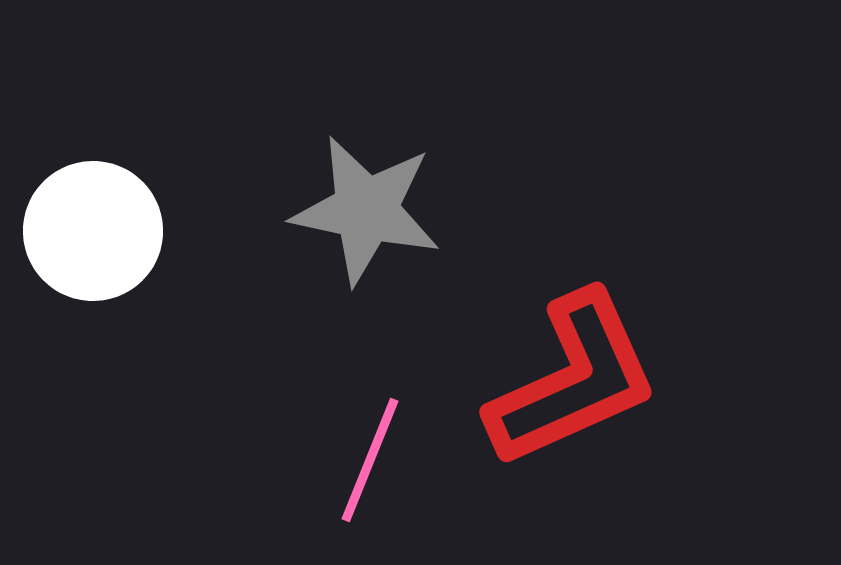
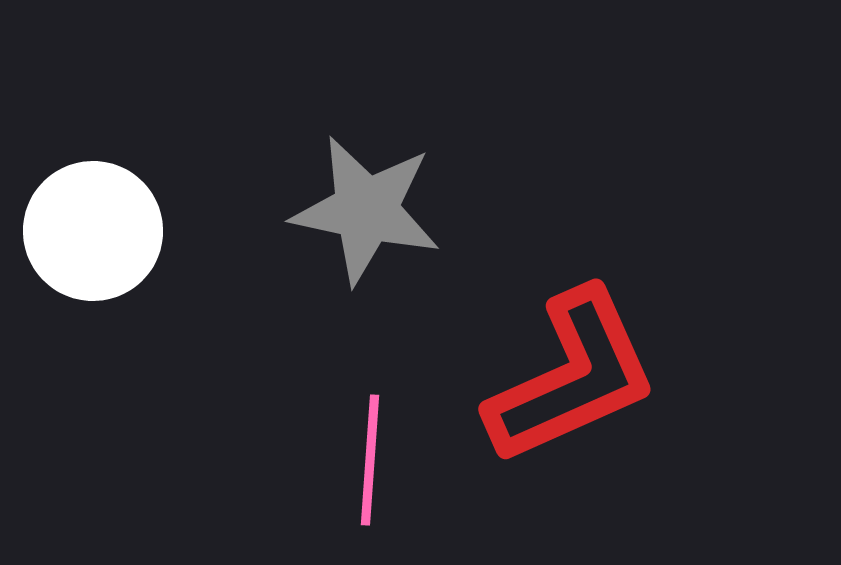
red L-shape: moved 1 px left, 3 px up
pink line: rotated 18 degrees counterclockwise
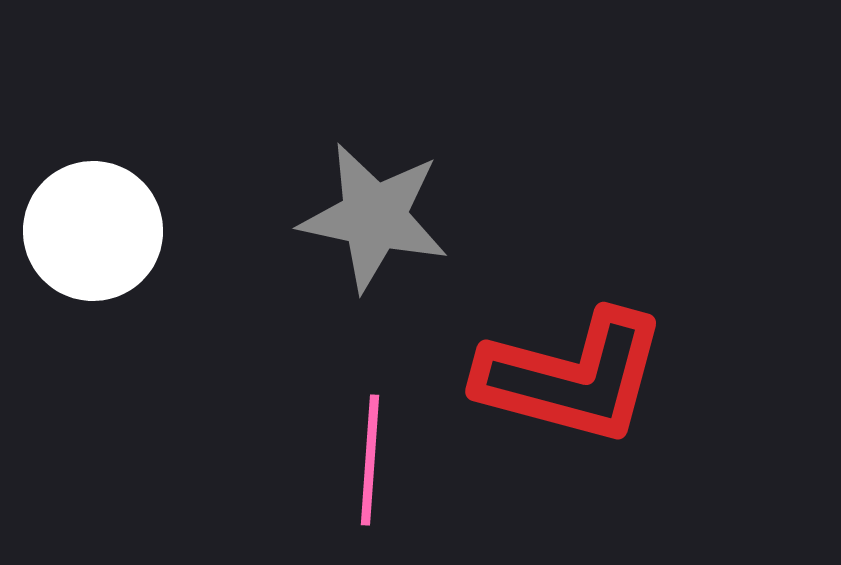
gray star: moved 8 px right, 7 px down
red L-shape: rotated 39 degrees clockwise
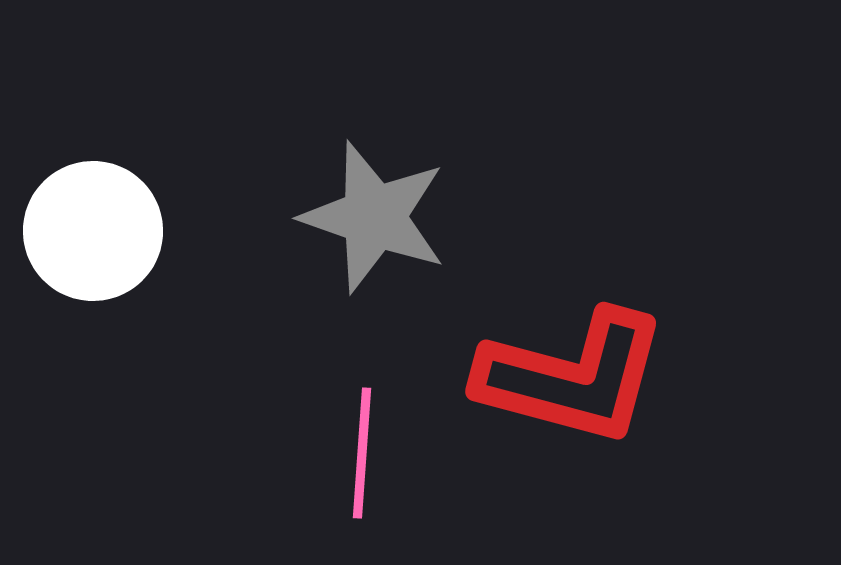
gray star: rotated 7 degrees clockwise
pink line: moved 8 px left, 7 px up
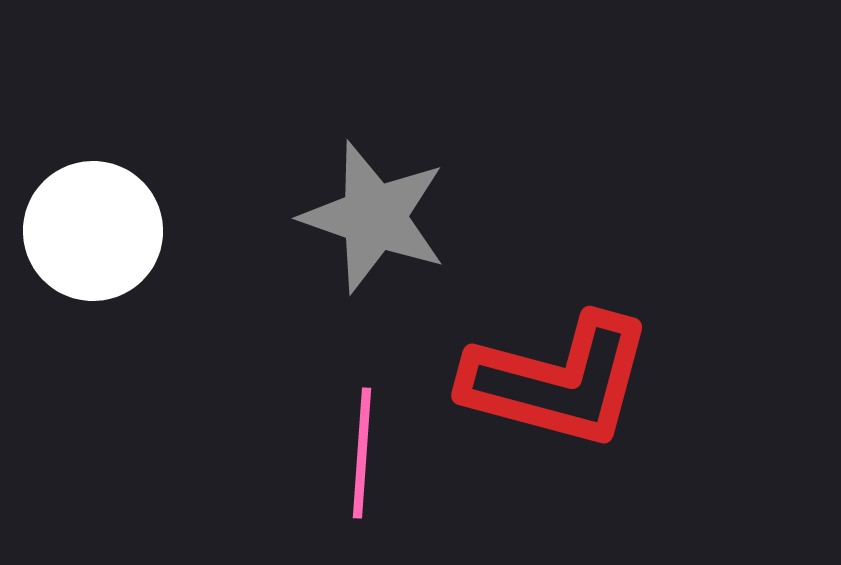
red L-shape: moved 14 px left, 4 px down
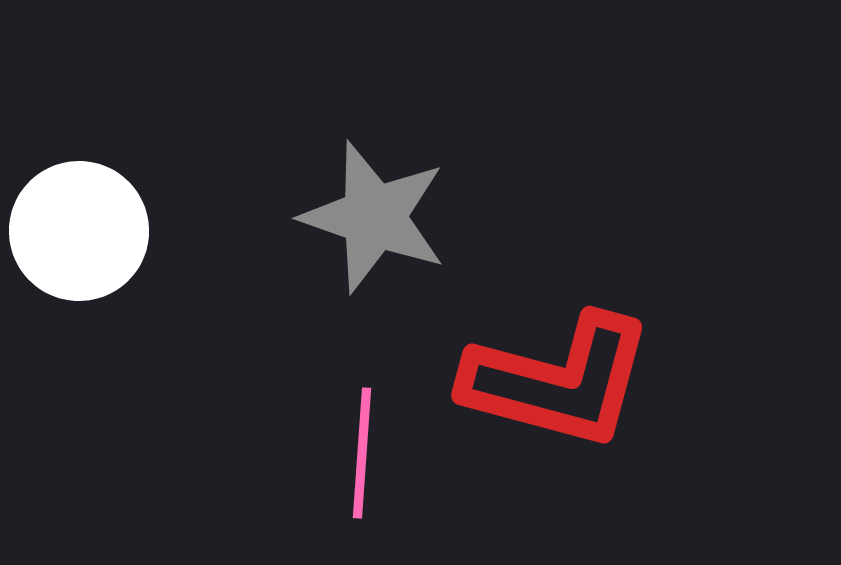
white circle: moved 14 px left
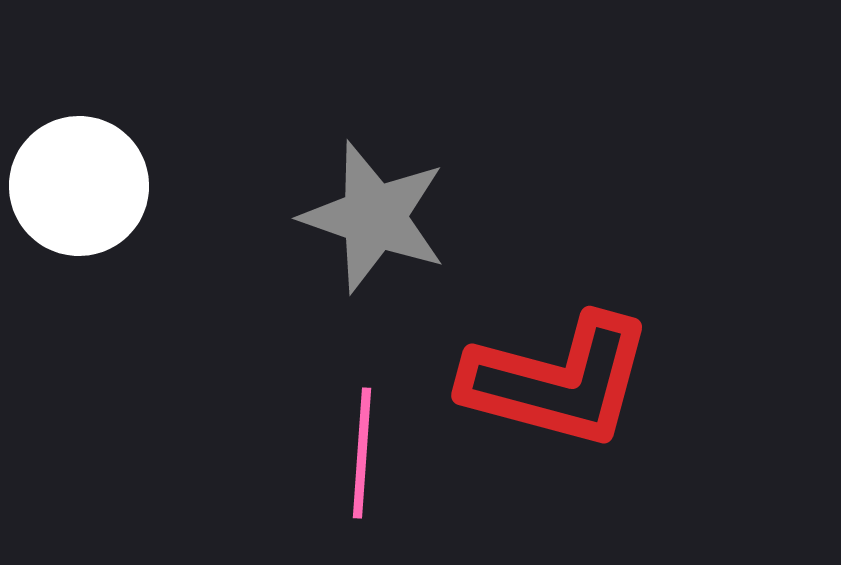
white circle: moved 45 px up
